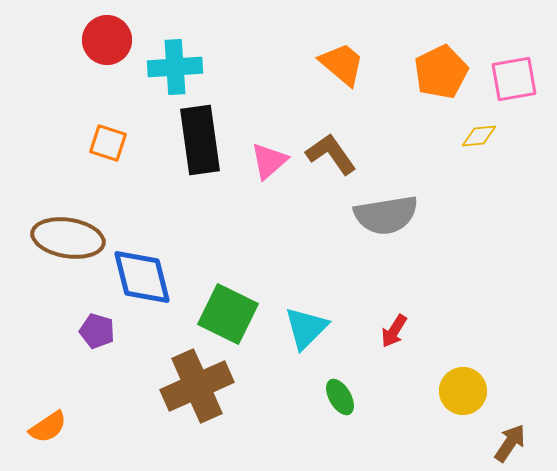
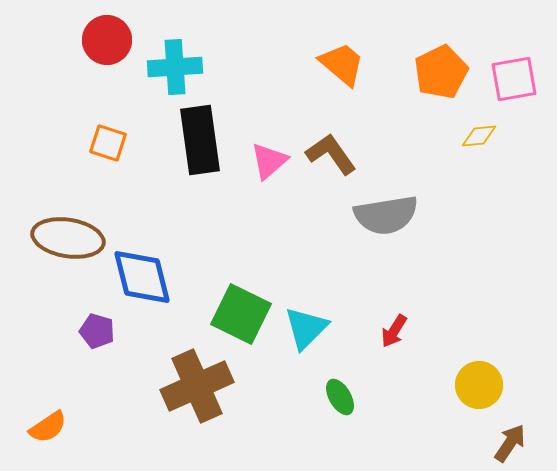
green square: moved 13 px right
yellow circle: moved 16 px right, 6 px up
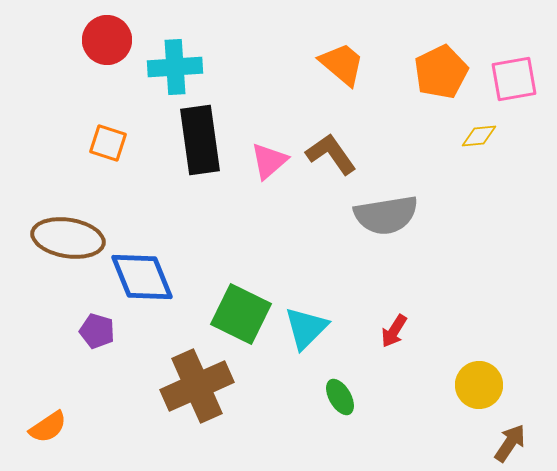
blue diamond: rotated 8 degrees counterclockwise
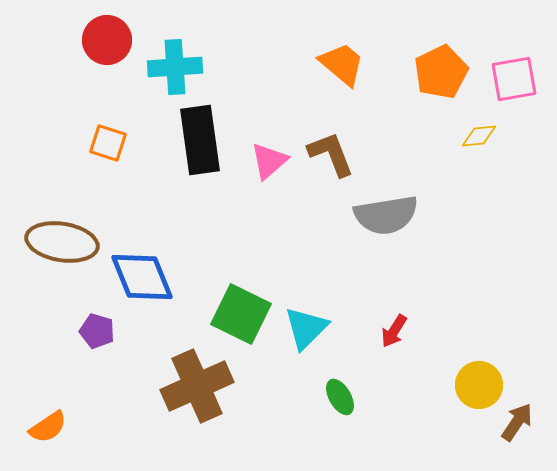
brown L-shape: rotated 14 degrees clockwise
brown ellipse: moved 6 px left, 4 px down
brown arrow: moved 7 px right, 21 px up
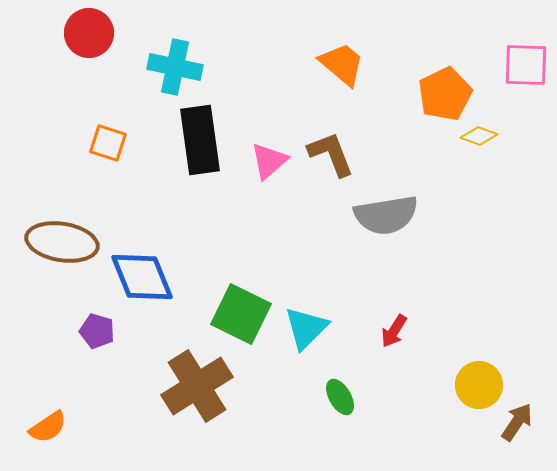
red circle: moved 18 px left, 7 px up
cyan cross: rotated 16 degrees clockwise
orange pentagon: moved 4 px right, 22 px down
pink square: moved 12 px right, 14 px up; rotated 12 degrees clockwise
yellow diamond: rotated 24 degrees clockwise
brown cross: rotated 8 degrees counterclockwise
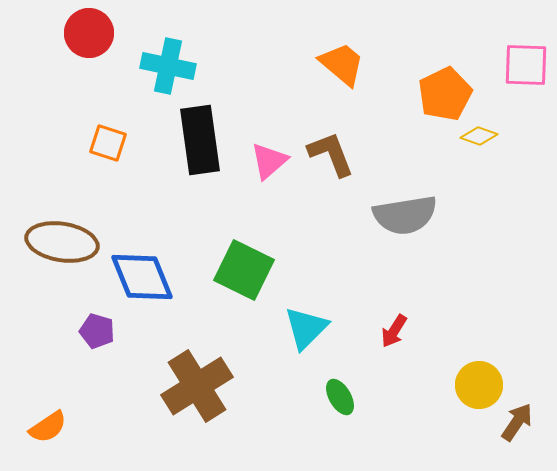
cyan cross: moved 7 px left, 1 px up
gray semicircle: moved 19 px right
green square: moved 3 px right, 44 px up
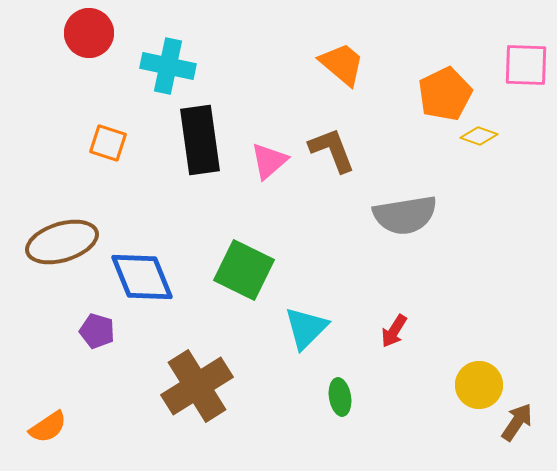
brown L-shape: moved 1 px right, 4 px up
brown ellipse: rotated 26 degrees counterclockwise
green ellipse: rotated 21 degrees clockwise
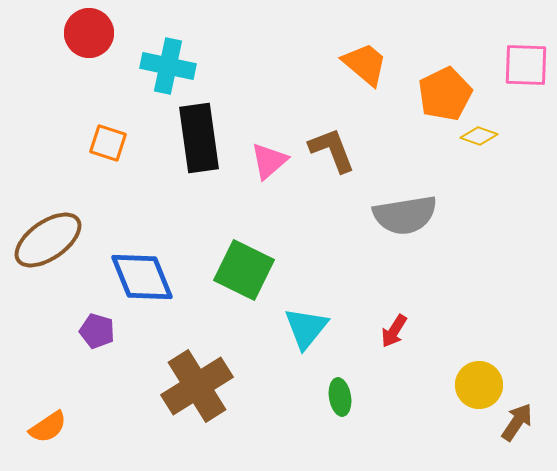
orange trapezoid: moved 23 px right
black rectangle: moved 1 px left, 2 px up
brown ellipse: moved 14 px left, 2 px up; rotated 18 degrees counterclockwise
cyan triangle: rotated 6 degrees counterclockwise
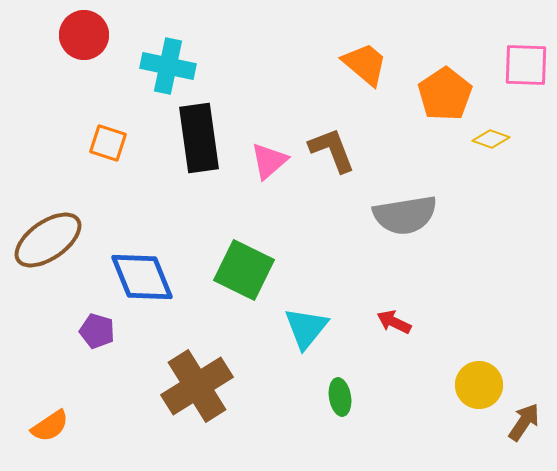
red circle: moved 5 px left, 2 px down
orange pentagon: rotated 8 degrees counterclockwise
yellow diamond: moved 12 px right, 3 px down
red arrow: moved 9 px up; rotated 84 degrees clockwise
brown arrow: moved 7 px right
orange semicircle: moved 2 px right, 1 px up
